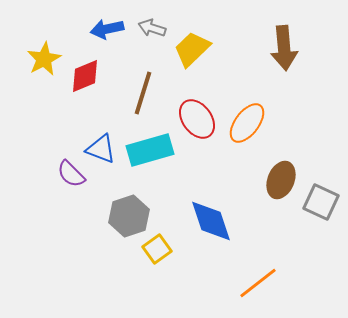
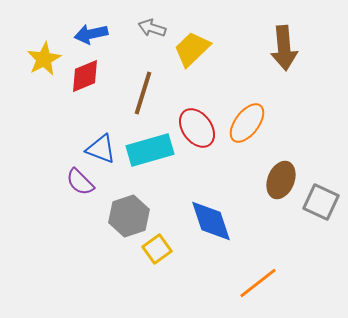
blue arrow: moved 16 px left, 5 px down
red ellipse: moved 9 px down
purple semicircle: moved 9 px right, 8 px down
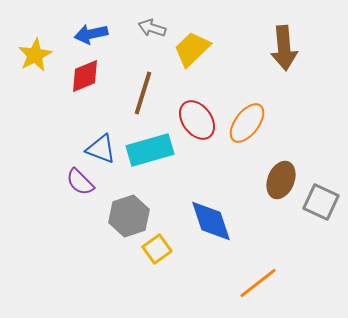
yellow star: moved 9 px left, 4 px up
red ellipse: moved 8 px up
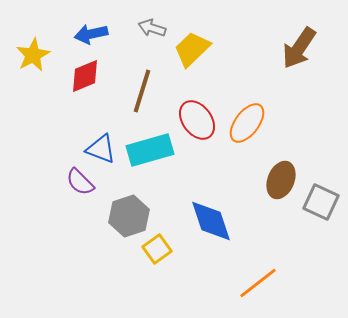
brown arrow: moved 15 px right; rotated 39 degrees clockwise
yellow star: moved 2 px left
brown line: moved 1 px left, 2 px up
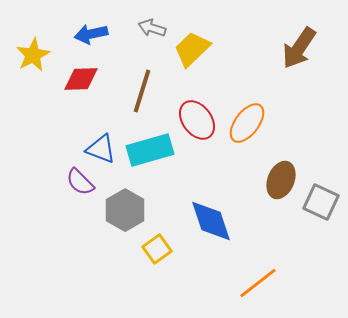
red diamond: moved 4 px left, 3 px down; rotated 21 degrees clockwise
gray hexagon: moved 4 px left, 6 px up; rotated 12 degrees counterclockwise
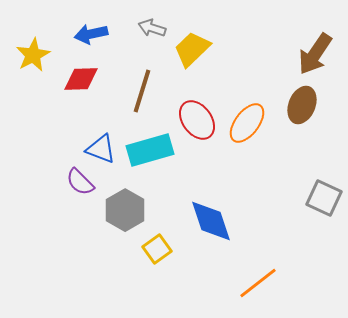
brown arrow: moved 16 px right, 6 px down
brown ellipse: moved 21 px right, 75 px up
gray square: moved 3 px right, 4 px up
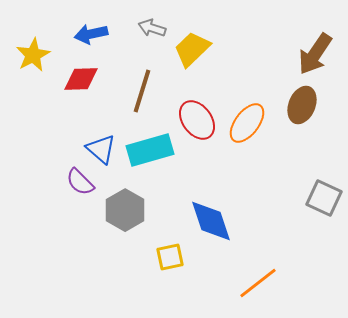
blue triangle: rotated 20 degrees clockwise
yellow square: moved 13 px right, 8 px down; rotated 24 degrees clockwise
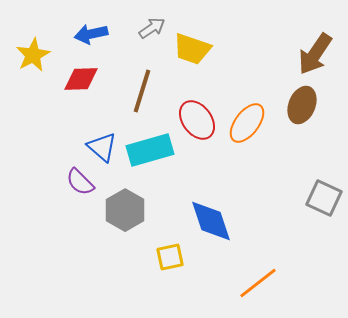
gray arrow: rotated 128 degrees clockwise
yellow trapezoid: rotated 117 degrees counterclockwise
blue triangle: moved 1 px right, 2 px up
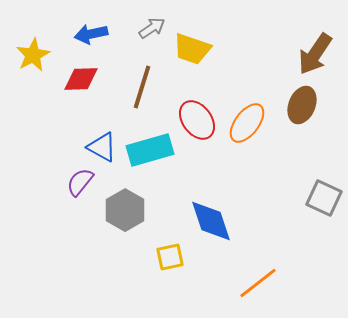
brown line: moved 4 px up
blue triangle: rotated 12 degrees counterclockwise
purple semicircle: rotated 84 degrees clockwise
